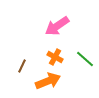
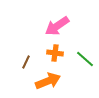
orange cross: moved 4 px up; rotated 21 degrees counterclockwise
brown line: moved 4 px right, 4 px up
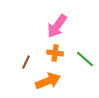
pink arrow: rotated 20 degrees counterclockwise
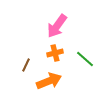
orange cross: rotated 21 degrees counterclockwise
brown line: moved 3 px down
orange arrow: moved 1 px right
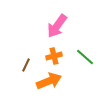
orange cross: moved 1 px left, 3 px down
green line: moved 2 px up
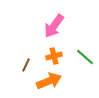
pink arrow: moved 3 px left
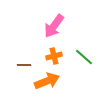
green line: moved 1 px left
brown line: moved 2 px left; rotated 64 degrees clockwise
orange arrow: moved 2 px left
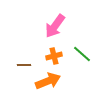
pink arrow: moved 1 px right
green line: moved 2 px left, 3 px up
orange arrow: moved 1 px right
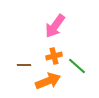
green line: moved 5 px left, 12 px down
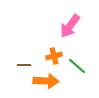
pink arrow: moved 15 px right
orange arrow: moved 2 px left; rotated 25 degrees clockwise
